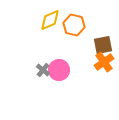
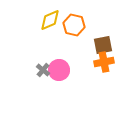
orange cross: rotated 24 degrees clockwise
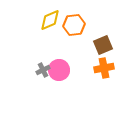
orange hexagon: rotated 20 degrees counterclockwise
brown square: rotated 12 degrees counterclockwise
orange cross: moved 6 px down
gray cross: rotated 24 degrees clockwise
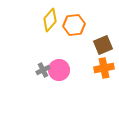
yellow diamond: rotated 25 degrees counterclockwise
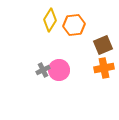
yellow diamond: rotated 10 degrees counterclockwise
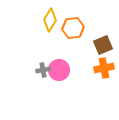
orange hexagon: moved 1 px left, 3 px down
gray cross: rotated 16 degrees clockwise
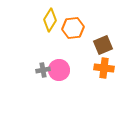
orange cross: rotated 18 degrees clockwise
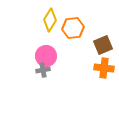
pink circle: moved 13 px left, 14 px up
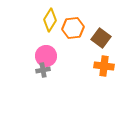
brown square: moved 2 px left, 7 px up; rotated 30 degrees counterclockwise
orange cross: moved 2 px up
